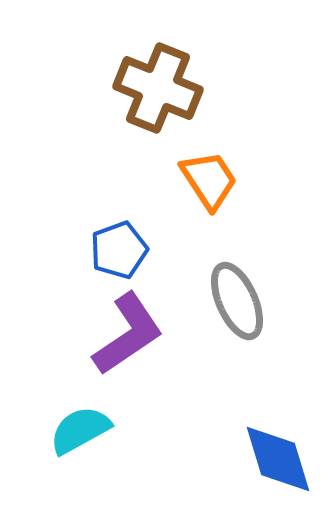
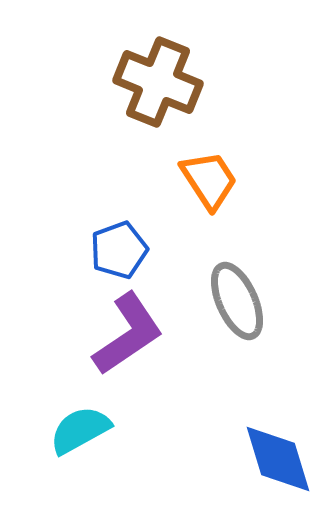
brown cross: moved 6 px up
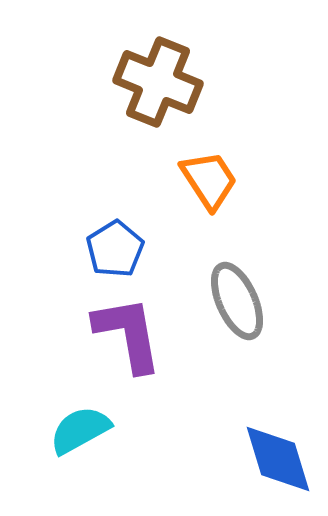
blue pentagon: moved 4 px left, 1 px up; rotated 12 degrees counterclockwise
purple L-shape: rotated 66 degrees counterclockwise
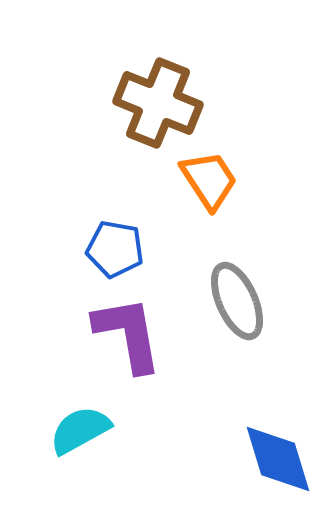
brown cross: moved 21 px down
blue pentagon: rotated 30 degrees counterclockwise
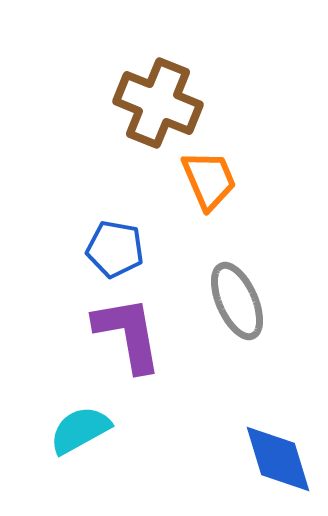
orange trapezoid: rotated 10 degrees clockwise
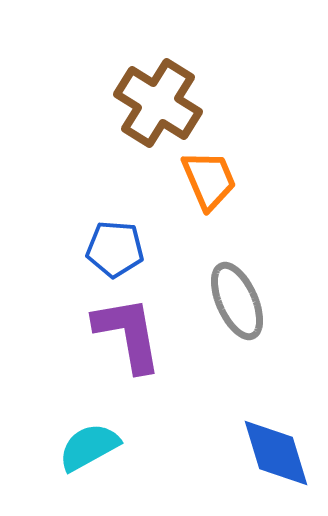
brown cross: rotated 10 degrees clockwise
blue pentagon: rotated 6 degrees counterclockwise
cyan semicircle: moved 9 px right, 17 px down
blue diamond: moved 2 px left, 6 px up
